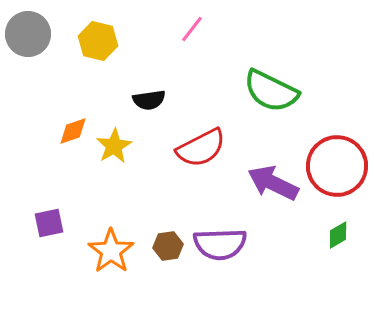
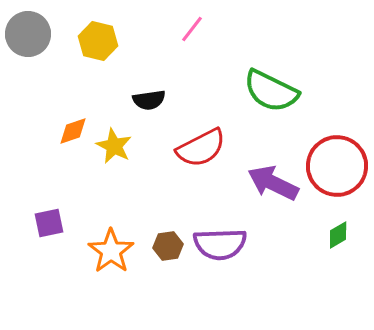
yellow star: rotated 15 degrees counterclockwise
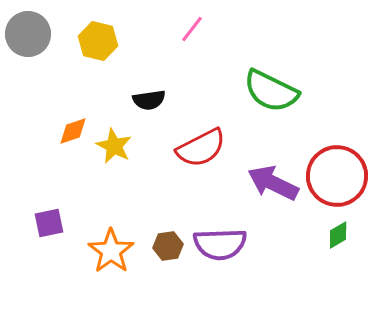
red circle: moved 10 px down
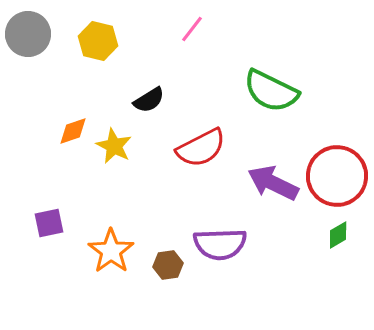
black semicircle: rotated 24 degrees counterclockwise
brown hexagon: moved 19 px down
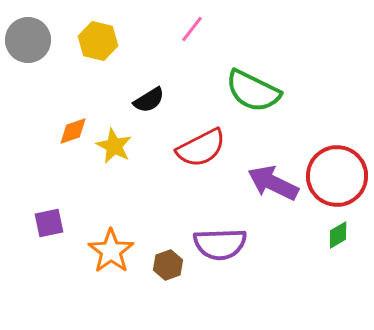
gray circle: moved 6 px down
green semicircle: moved 18 px left
brown hexagon: rotated 12 degrees counterclockwise
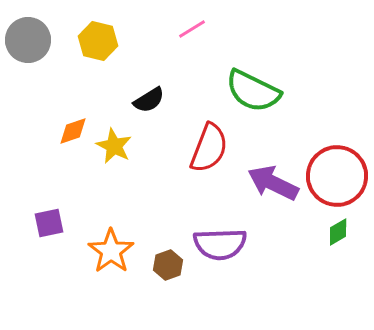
pink line: rotated 20 degrees clockwise
red semicircle: moved 8 px right; rotated 42 degrees counterclockwise
green diamond: moved 3 px up
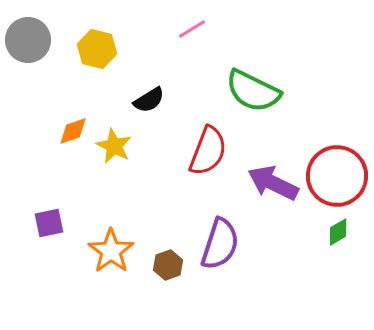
yellow hexagon: moved 1 px left, 8 px down
red semicircle: moved 1 px left, 3 px down
purple semicircle: rotated 70 degrees counterclockwise
